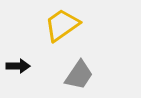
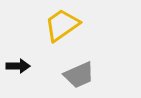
gray trapezoid: rotated 32 degrees clockwise
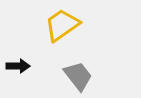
gray trapezoid: moved 1 px left, 1 px down; rotated 104 degrees counterclockwise
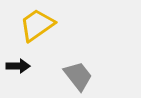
yellow trapezoid: moved 25 px left
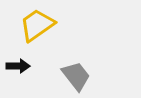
gray trapezoid: moved 2 px left
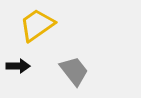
gray trapezoid: moved 2 px left, 5 px up
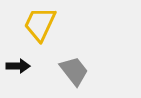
yellow trapezoid: moved 3 px right, 1 px up; rotated 30 degrees counterclockwise
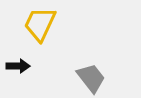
gray trapezoid: moved 17 px right, 7 px down
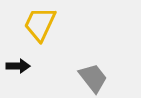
gray trapezoid: moved 2 px right
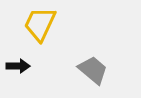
gray trapezoid: moved 8 px up; rotated 12 degrees counterclockwise
